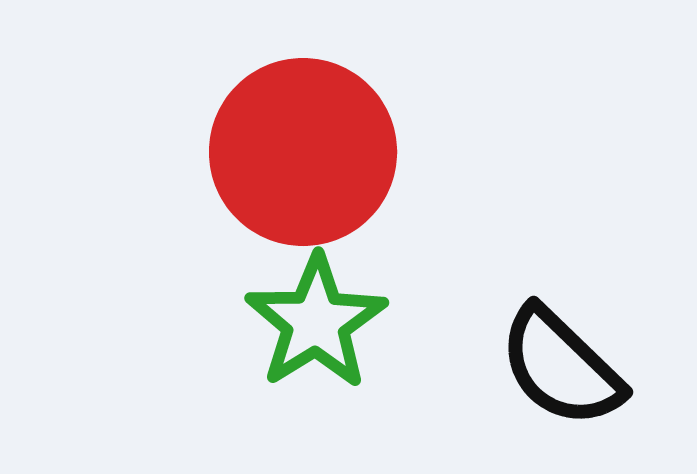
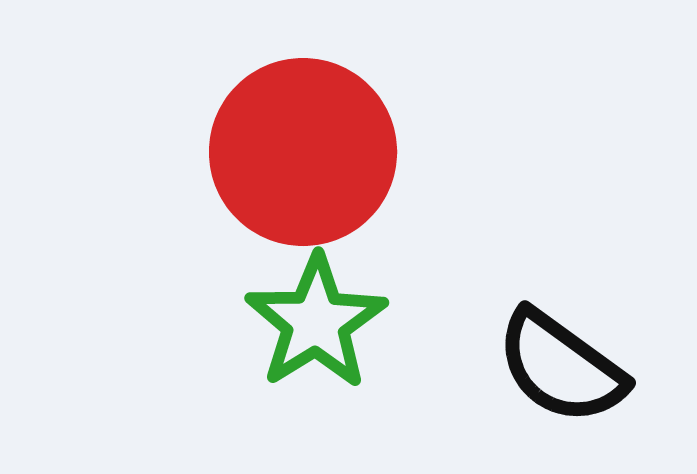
black semicircle: rotated 8 degrees counterclockwise
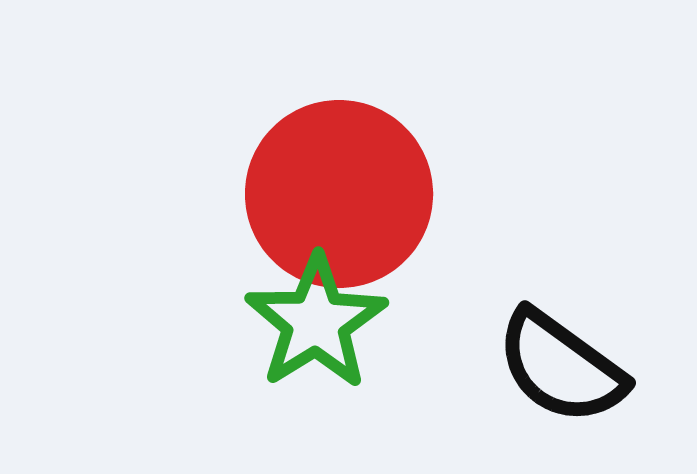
red circle: moved 36 px right, 42 px down
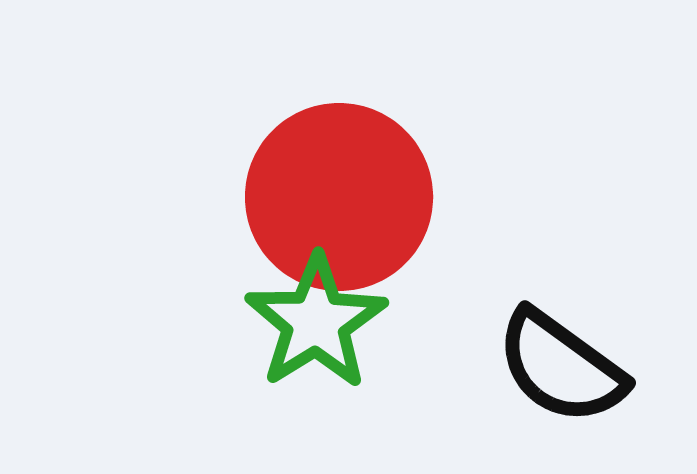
red circle: moved 3 px down
